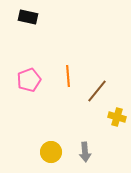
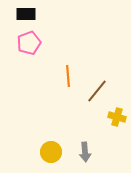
black rectangle: moved 2 px left, 3 px up; rotated 12 degrees counterclockwise
pink pentagon: moved 37 px up
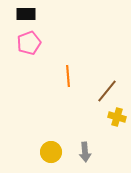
brown line: moved 10 px right
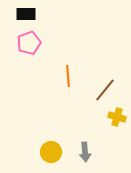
brown line: moved 2 px left, 1 px up
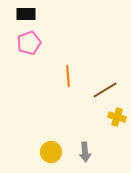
brown line: rotated 20 degrees clockwise
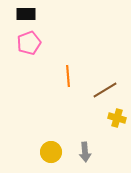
yellow cross: moved 1 px down
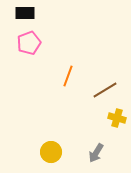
black rectangle: moved 1 px left, 1 px up
orange line: rotated 25 degrees clockwise
gray arrow: moved 11 px right, 1 px down; rotated 36 degrees clockwise
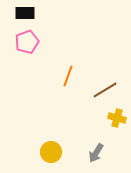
pink pentagon: moved 2 px left, 1 px up
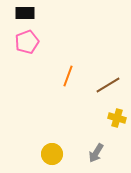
brown line: moved 3 px right, 5 px up
yellow circle: moved 1 px right, 2 px down
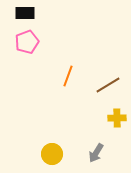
yellow cross: rotated 18 degrees counterclockwise
